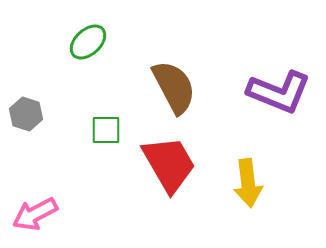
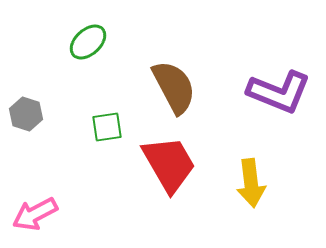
green square: moved 1 px right, 3 px up; rotated 8 degrees counterclockwise
yellow arrow: moved 3 px right
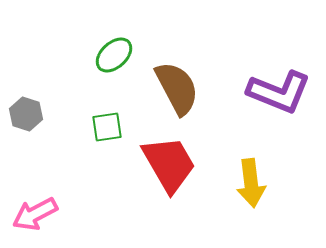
green ellipse: moved 26 px right, 13 px down
brown semicircle: moved 3 px right, 1 px down
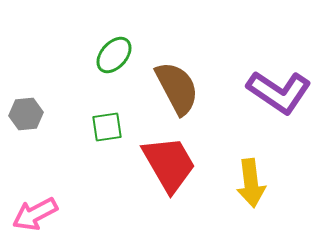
green ellipse: rotated 6 degrees counterclockwise
purple L-shape: rotated 12 degrees clockwise
gray hexagon: rotated 24 degrees counterclockwise
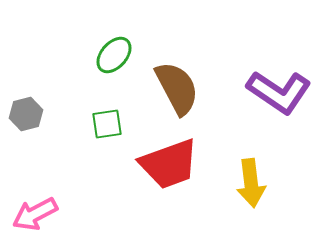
gray hexagon: rotated 8 degrees counterclockwise
green square: moved 3 px up
red trapezoid: rotated 100 degrees clockwise
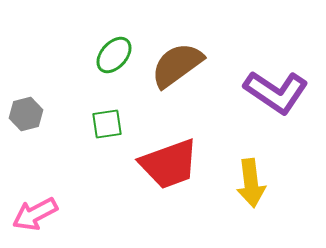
brown semicircle: moved 23 px up; rotated 98 degrees counterclockwise
purple L-shape: moved 3 px left
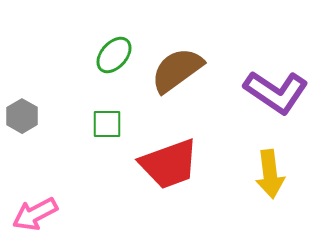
brown semicircle: moved 5 px down
gray hexagon: moved 4 px left, 2 px down; rotated 16 degrees counterclockwise
green square: rotated 8 degrees clockwise
yellow arrow: moved 19 px right, 9 px up
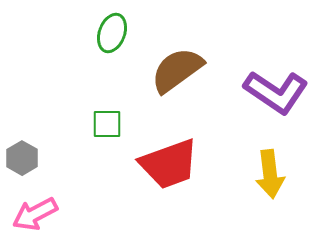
green ellipse: moved 2 px left, 22 px up; rotated 21 degrees counterclockwise
gray hexagon: moved 42 px down
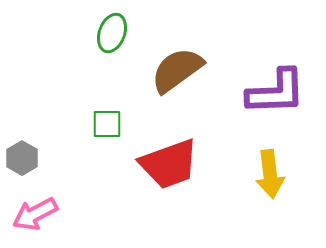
purple L-shape: rotated 36 degrees counterclockwise
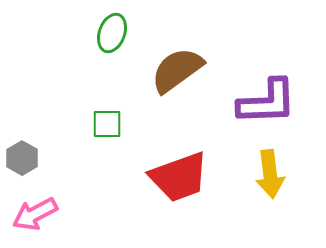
purple L-shape: moved 9 px left, 10 px down
red trapezoid: moved 10 px right, 13 px down
